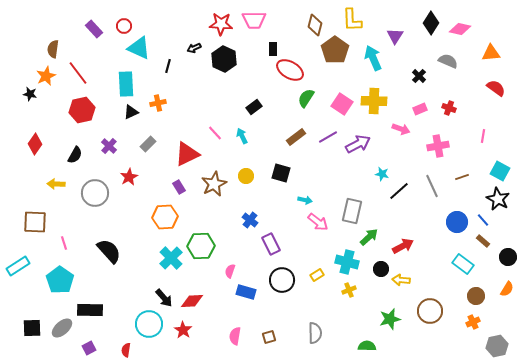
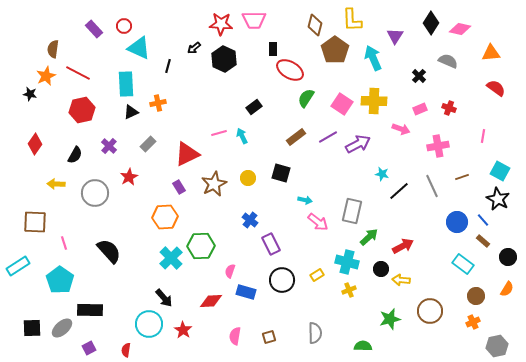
black arrow at (194, 48): rotated 16 degrees counterclockwise
red line at (78, 73): rotated 25 degrees counterclockwise
pink line at (215, 133): moved 4 px right; rotated 63 degrees counterclockwise
yellow circle at (246, 176): moved 2 px right, 2 px down
red diamond at (192, 301): moved 19 px right
green semicircle at (367, 346): moved 4 px left
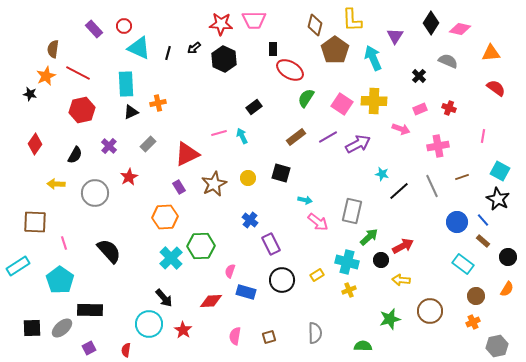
black line at (168, 66): moved 13 px up
black circle at (381, 269): moved 9 px up
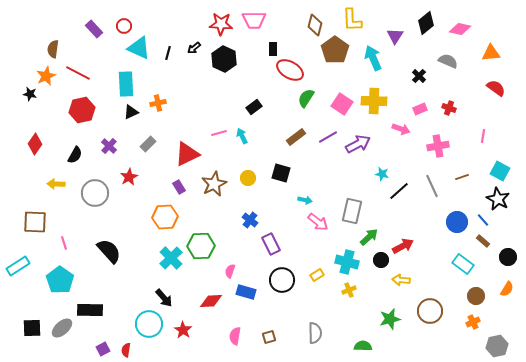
black diamond at (431, 23): moved 5 px left; rotated 20 degrees clockwise
purple square at (89, 348): moved 14 px right, 1 px down
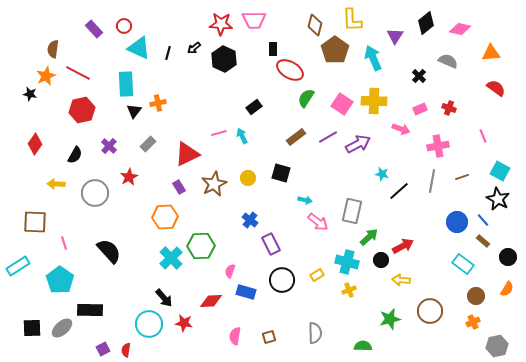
black triangle at (131, 112): moved 3 px right, 1 px up; rotated 28 degrees counterclockwise
pink line at (483, 136): rotated 32 degrees counterclockwise
gray line at (432, 186): moved 5 px up; rotated 35 degrees clockwise
red star at (183, 330): moved 1 px right, 7 px up; rotated 24 degrees counterclockwise
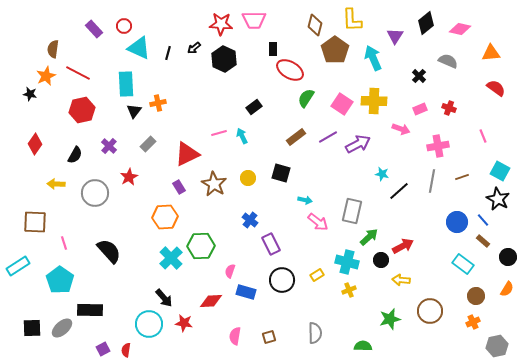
brown star at (214, 184): rotated 15 degrees counterclockwise
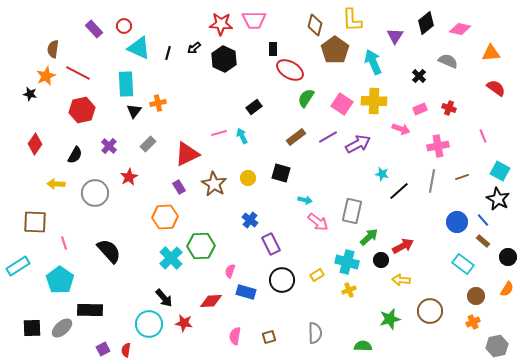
cyan arrow at (373, 58): moved 4 px down
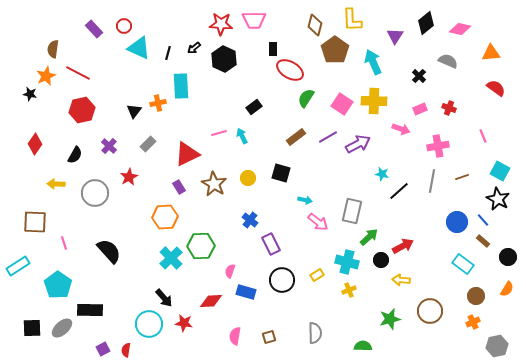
cyan rectangle at (126, 84): moved 55 px right, 2 px down
cyan pentagon at (60, 280): moved 2 px left, 5 px down
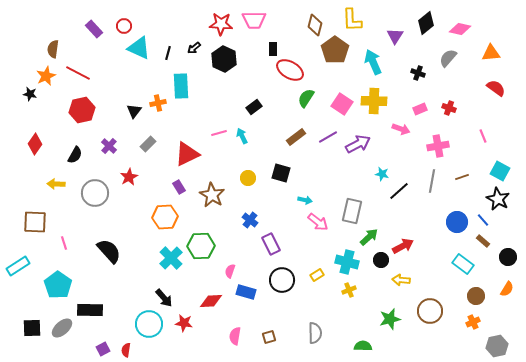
gray semicircle at (448, 61): moved 3 px up; rotated 72 degrees counterclockwise
black cross at (419, 76): moved 1 px left, 3 px up; rotated 24 degrees counterclockwise
brown star at (214, 184): moved 2 px left, 11 px down
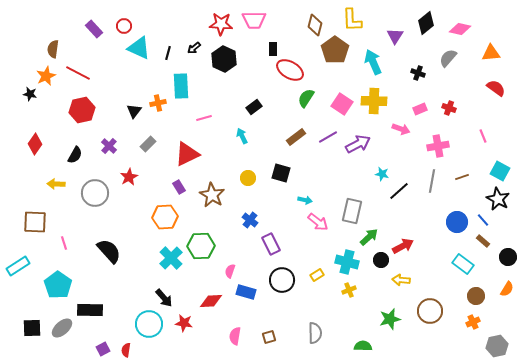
pink line at (219, 133): moved 15 px left, 15 px up
